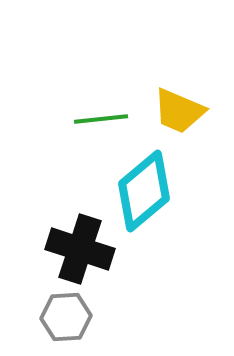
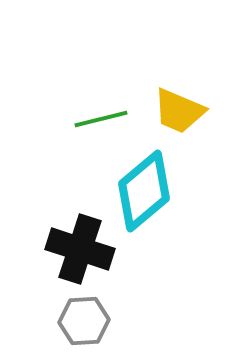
green line: rotated 8 degrees counterclockwise
gray hexagon: moved 18 px right, 4 px down
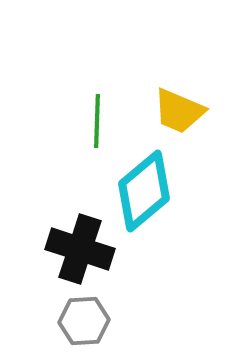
green line: moved 4 px left, 2 px down; rotated 74 degrees counterclockwise
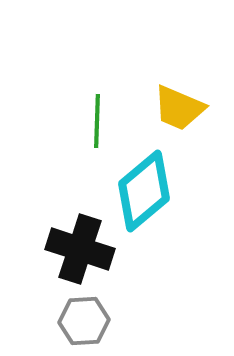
yellow trapezoid: moved 3 px up
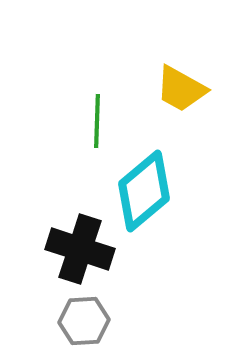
yellow trapezoid: moved 2 px right, 19 px up; rotated 6 degrees clockwise
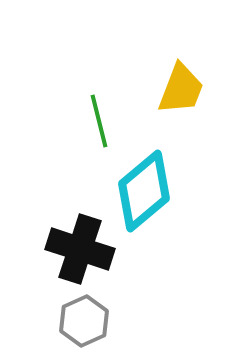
yellow trapezoid: rotated 98 degrees counterclockwise
green line: moved 2 px right; rotated 16 degrees counterclockwise
gray hexagon: rotated 21 degrees counterclockwise
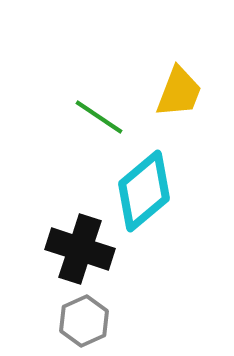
yellow trapezoid: moved 2 px left, 3 px down
green line: moved 4 px up; rotated 42 degrees counterclockwise
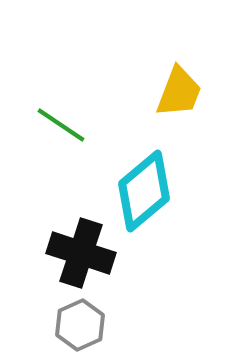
green line: moved 38 px left, 8 px down
black cross: moved 1 px right, 4 px down
gray hexagon: moved 4 px left, 4 px down
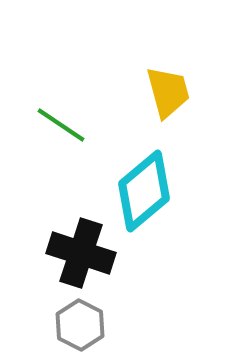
yellow trapezoid: moved 11 px left; rotated 36 degrees counterclockwise
gray hexagon: rotated 9 degrees counterclockwise
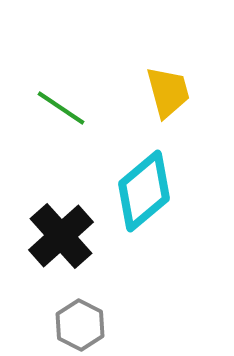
green line: moved 17 px up
black cross: moved 20 px left, 17 px up; rotated 30 degrees clockwise
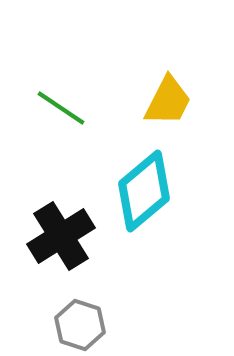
yellow trapezoid: moved 9 px down; rotated 42 degrees clockwise
black cross: rotated 10 degrees clockwise
gray hexagon: rotated 9 degrees counterclockwise
